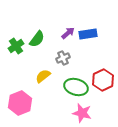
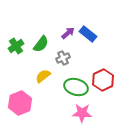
blue rectangle: rotated 48 degrees clockwise
green semicircle: moved 4 px right, 5 px down
pink star: rotated 12 degrees counterclockwise
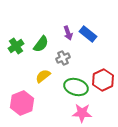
purple arrow: rotated 112 degrees clockwise
pink hexagon: moved 2 px right
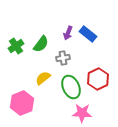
purple arrow: rotated 40 degrees clockwise
gray cross: rotated 16 degrees clockwise
yellow semicircle: moved 2 px down
red hexagon: moved 5 px left, 1 px up
green ellipse: moved 5 px left; rotated 50 degrees clockwise
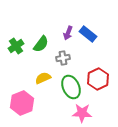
yellow semicircle: rotated 14 degrees clockwise
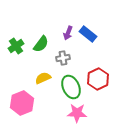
pink star: moved 5 px left
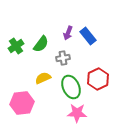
blue rectangle: moved 2 px down; rotated 12 degrees clockwise
pink hexagon: rotated 15 degrees clockwise
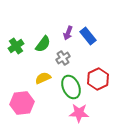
green semicircle: moved 2 px right
gray cross: rotated 24 degrees counterclockwise
pink star: moved 2 px right
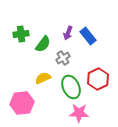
green cross: moved 5 px right, 12 px up; rotated 28 degrees clockwise
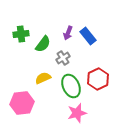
green ellipse: moved 1 px up
pink star: moved 2 px left; rotated 18 degrees counterclockwise
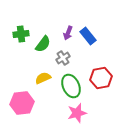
red hexagon: moved 3 px right, 1 px up; rotated 15 degrees clockwise
